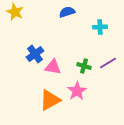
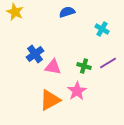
cyan cross: moved 2 px right, 2 px down; rotated 32 degrees clockwise
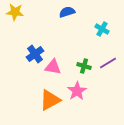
yellow star: rotated 18 degrees counterclockwise
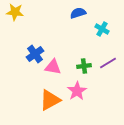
blue semicircle: moved 11 px right, 1 px down
green cross: rotated 24 degrees counterclockwise
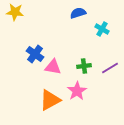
blue cross: rotated 18 degrees counterclockwise
purple line: moved 2 px right, 5 px down
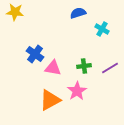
pink triangle: moved 1 px down
